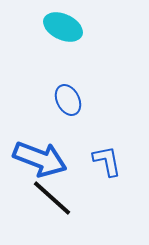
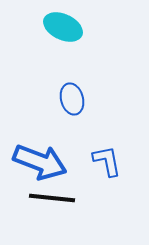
blue ellipse: moved 4 px right, 1 px up; rotated 12 degrees clockwise
blue arrow: moved 3 px down
black line: rotated 36 degrees counterclockwise
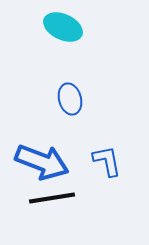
blue ellipse: moved 2 px left
blue arrow: moved 2 px right
black line: rotated 15 degrees counterclockwise
